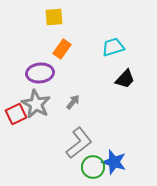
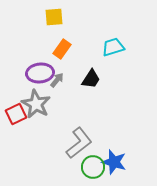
black trapezoid: moved 34 px left; rotated 10 degrees counterclockwise
gray arrow: moved 16 px left, 22 px up
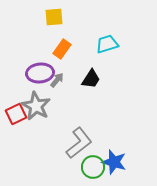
cyan trapezoid: moved 6 px left, 3 px up
gray star: moved 2 px down
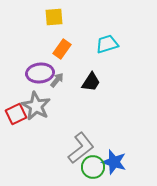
black trapezoid: moved 3 px down
gray L-shape: moved 2 px right, 5 px down
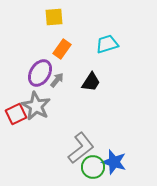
purple ellipse: rotated 52 degrees counterclockwise
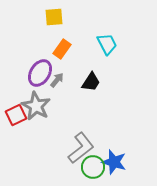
cyan trapezoid: rotated 80 degrees clockwise
red square: moved 1 px down
